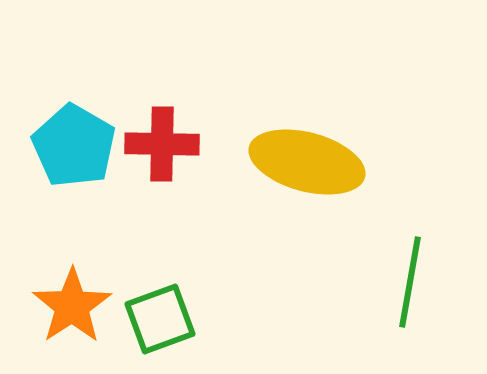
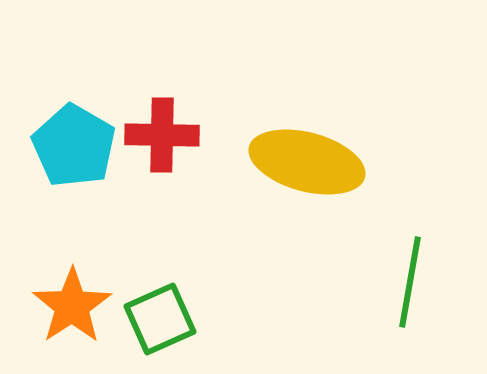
red cross: moved 9 px up
green square: rotated 4 degrees counterclockwise
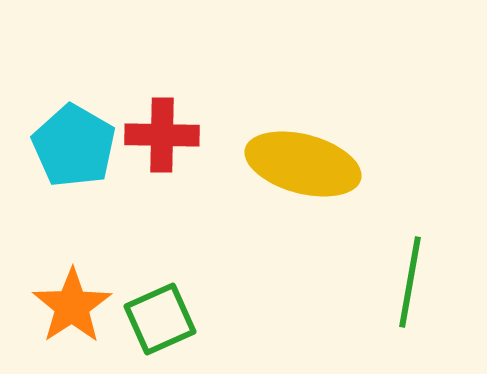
yellow ellipse: moved 4 px left, 2 px down
